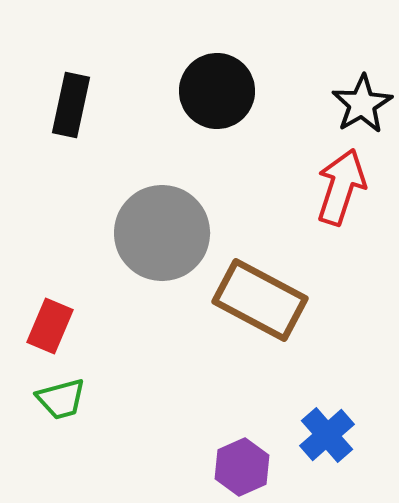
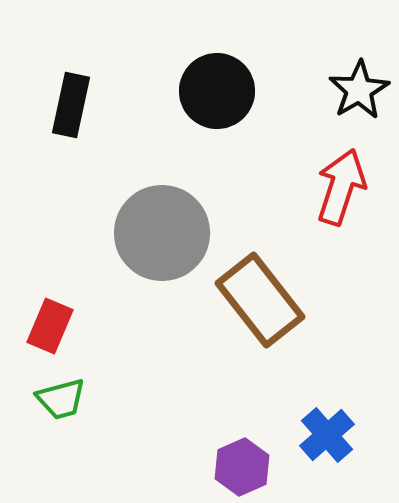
black star: moved 3 px left, 14 px up
brown rectangle: rotated 24 degrees clockwise
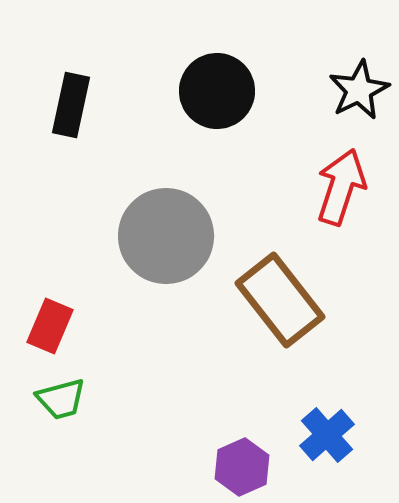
black star: rotated 4 degrees clockwise
gray circle: moved 4 px right, 3 px down
brown rectangle: moved 20 px right
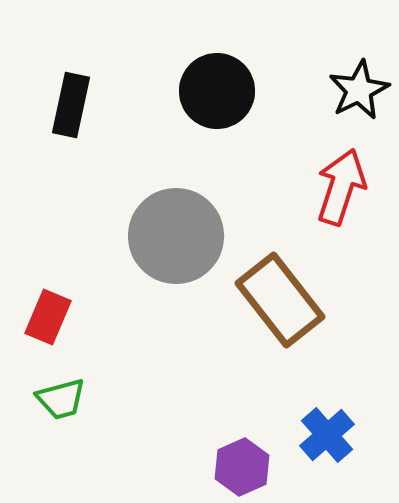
gray circle: moved 10 px right
red rectangle: moved 2 px left, 9 px up
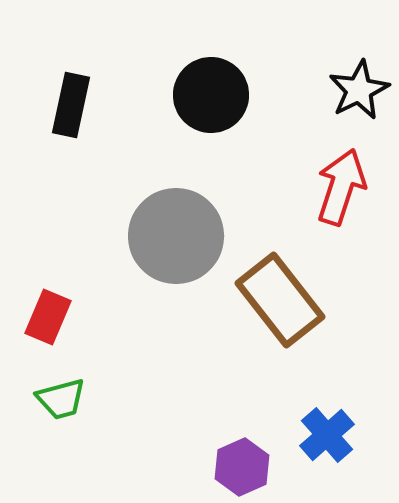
black circle: moved 6 px left, 4 px down
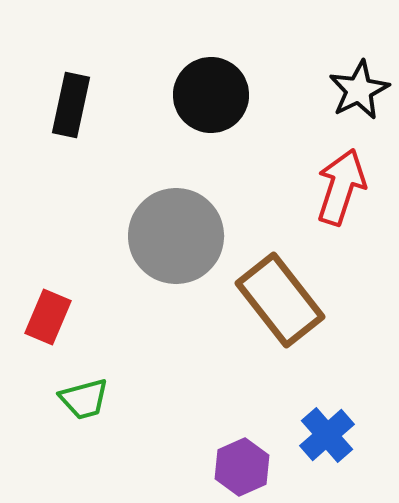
green trapezoid: moved 23 px right
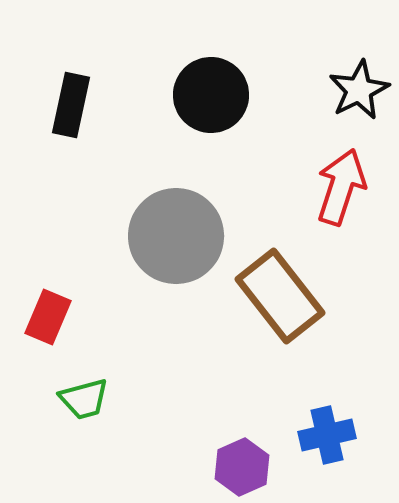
brown rectangle: moved 4 px up
blue cross: rotated 28 degrees clockwise
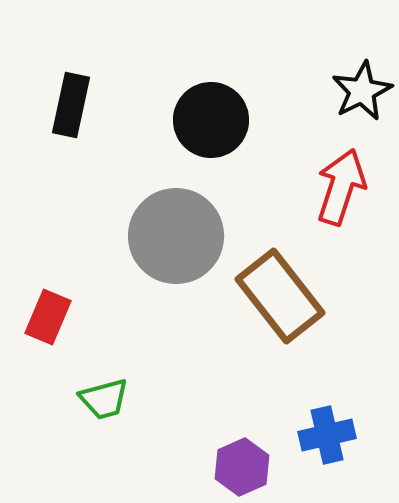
black star: moved 3 px right, 1 px down
black circle: moved 25 px down
green trapezoid: moved 20 px right
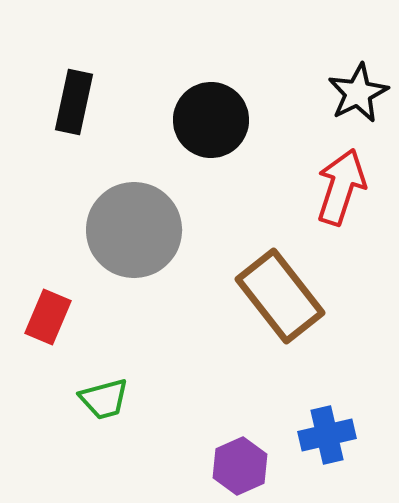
black star: moved 4 px left, 2 px down
black rectangle: moved 3 px right, 3 px up
gray circle: moved 42 px left, 6 px up
purple hexagon: moved 2 px left, 1 px up
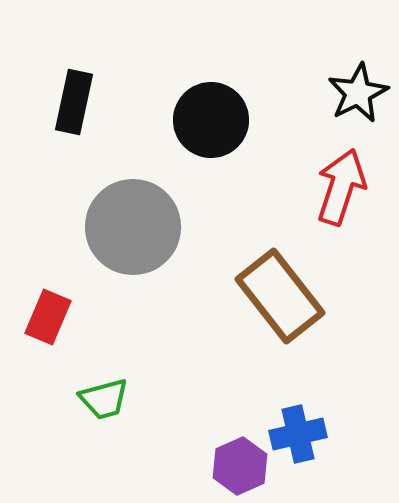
gray circle: moved 1 px left, 3 px up
blue cross: moved 29 px left, 1 px up
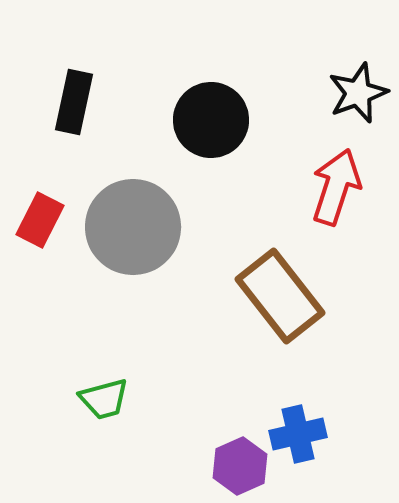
black star: rotated 6 degrees clockwise
red arrow: moved 5 px left
red rectangle: moved 8 px left, 97 px up; rotated 4 degrees clockwise
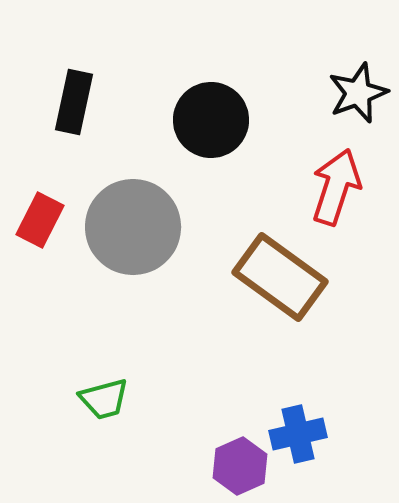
brown rectangle: moved 19 px up; rotated 16 degrees counterclockwise
